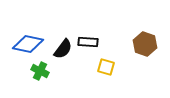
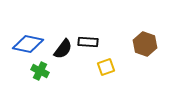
yellow square: rotated 36 degrees counterclockwise
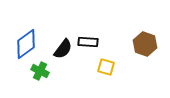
blue diamond: moved 2 px left; rotated 48 degrees counterclockwise
yellow square: rotated 36 degrees clockwise
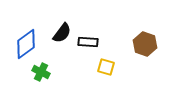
black semicircle: moved 1 px left, 16 px up
green cross: moved 1 px right, 1 px down
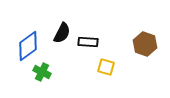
black semicircle: rotated 10 degrees counterclockwise
blue diamond: moved 2 px right, 2 px down
green cross: moved 1 px right
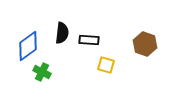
black semicircle: rotated 20 degrees counterclockwise
black rectangle: moved 1 px right, 2 px up
yellow square: moved 2 px up
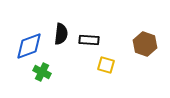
black semicircle: moved 1 px left, 1 px down
blue diamond: moved 1 px right; rotated 16 degrees clockwise
